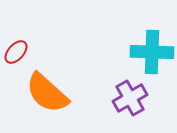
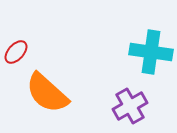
cyan cross: moved 1 px left; rotated 6 degrees clockwise
purple cross: moved 8 px down
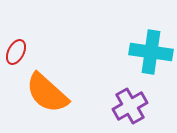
red ellipse: rotated 15 degrees counterclockwise
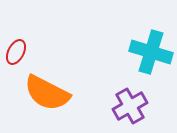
cyan cross: rotated 9 degrees clockwise
orange semicircle: rotated 15 degrees counterclockwise
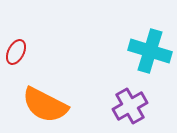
cyan cross: moved 1 px left, 1 px up
orange semicircle: moved 2 px left, 12 px down
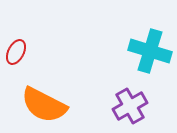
orange semicircle: moved 1 px left
